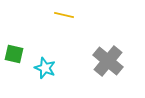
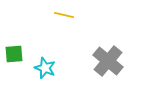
green square: rotated 18 degrees counterclockwise
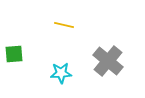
yellow line: moved 10 px down
cyan star: moved 16 px right, 5 px down; rotated 25 degrees counterclockwise
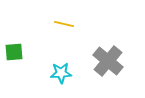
yellow line: moved 1 px up
green square: moved 2 px up
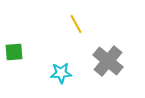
yellow line: moved 12 px right; rotated 48 degrees clockwise
